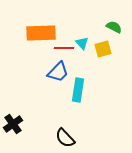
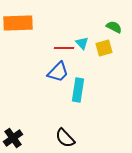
orange rectangle: moved 23 px left, 10 px up
yellow square: moved 1 px right, 1 px up
black cross: moved 14 px down
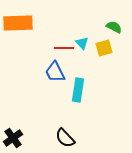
blue trapezoid: moved 3 px left; rotated 110 degrees clockwise
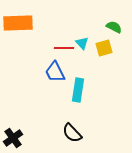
black semicircle: moved 7 px right, 5 px up
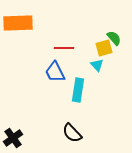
green semicircle: moved 11 px down; rotated 21 degrees clockwise
cyan triangle: moved 15 px right, 22 px down
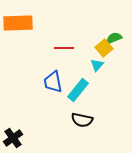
green semicircle: rotated 70 degrees counterclockwise
yellow square: rotated 24 degrees counterclockwise
cyan triangle: rotated 24 degrees clockwise
blue trapezoid: moved 2 px left, 10 px down; rotated 15 degrees clockwise
cyan rectangle: rotated 30 degrees clockwise
black semicircle: moved 10 px right, 13 px up; rotated 35 degrees counterclockwise
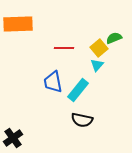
orange rectangle: moved 1 px down
yellow square: moved 5 px left
